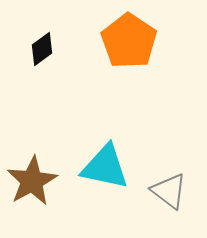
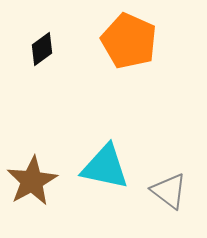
orange pentagon: rotated 10 degrees counterclockwise
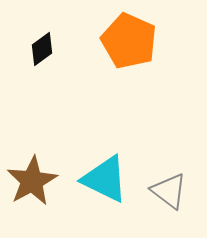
cyan triangle: moved 12 px down; rotated 14 degrees clockwise
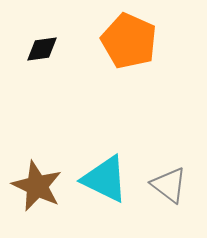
black diamond: rotated 28 degrees clockwise
brown star: moved 5 px right, 5 px down; rotated 18 degrees counterclockwise
gray triangle: moved 6 px up
